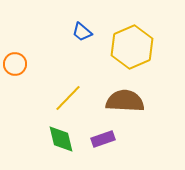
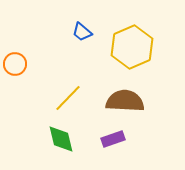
purple rectangle: moved 10 px right
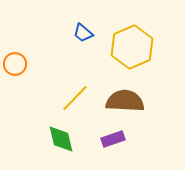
blue trapezoid: moved 1 px right, 1 px down
yellow line: moved 7 px right
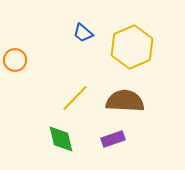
orange circle: moved 4 px up
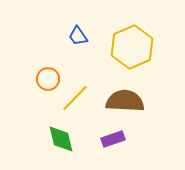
blue trapezoid: moved 5 px left, 3 px down; rotated 15 degrees clockwise
orange circle: moved 33 px right, 19 px down
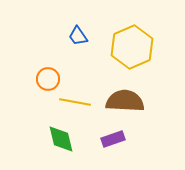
yellow line: moved 4 px down; rotated 56 degrees clockwise
